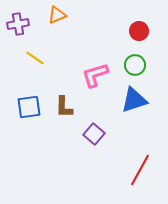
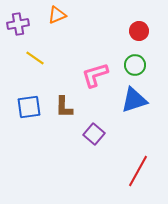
red line: moved 2 px left, 1 px down
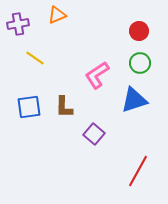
green circle: moved 5 px right, 2 px up
pink L-shape: moved 2 px right; rotated 16 degrees counterclockwise
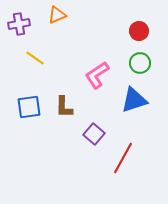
purple cross: moved 1 px right
red line: moved 15 px left, 13 px up
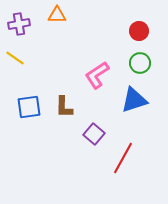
orange triangle: rotated 24 degrees clockwise
yellow line: moved 20 px left
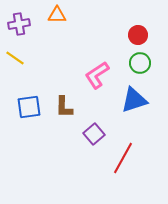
red circle: moved 1 px left, 4 px down
purple square: rotated 10 degrees clockwise
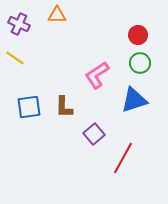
purple cross: rotated 35 degrees clockwise
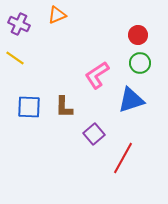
orange triangle: rotated 24 degrees counterclockwise
blue triangle: moved 3 px left
blue square: rotated 10 degrees clockwise
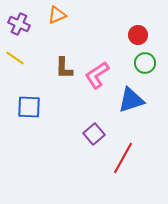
green circle: moved 5 px right
brown L-shape: moved 39 px up
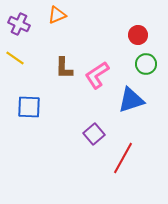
green circle: moved 1 px right, 1 px down
